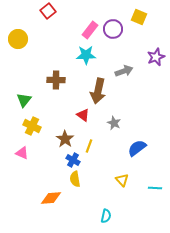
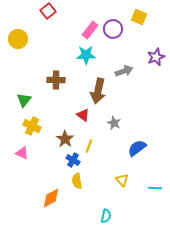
yellow semicircle: moved 2 px right, 2 px down
orange diamond: rotated 25 degrees counterclockwise
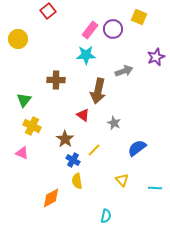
yellow line: moved 5 px right, 4 px down; rotated 24 degrees clockwise
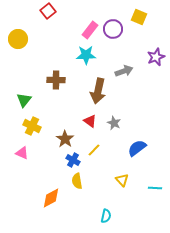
red triangle: moved 7 px right, 6 px down
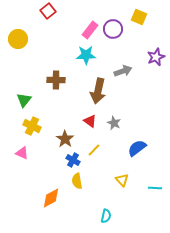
gray arrow: moved 1 px left
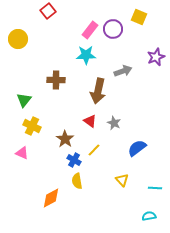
blue cross: moved 1 px right
cyan semicircle: moved 43 px right; rotated 112 degrees counterclockwise
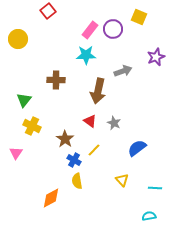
pink triangle: moved 6 px left; rotated 40 degrees clockwise
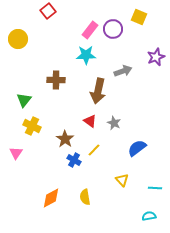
yellow semicircle: moved 8 px right, 16 px down
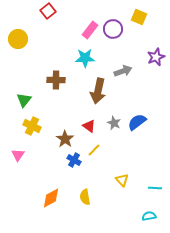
cyan star: moved 1 px left, 3 px down
red triangle: moved 1 px left, 5 px down
blue semicircle: moved 26 px up
pink triangle: moved 2 px right, 2 px down
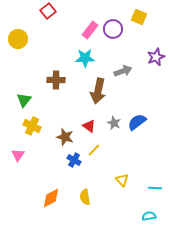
brown star: moved 2 px up; rotated 18 degrees counterclockwise
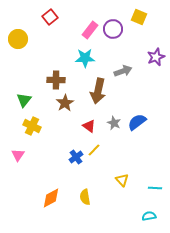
red square: moved 2 px right, 6 px down
brown star: moved 34 px up; rotated 24 degrees clockwise
blue cross: moved 2 px right, 3 px up; rotated 24 degrees clockwise
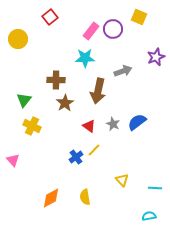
pink rectangle: moved 1 px right, 1 px down
gray star: moved 1 px left, 1 px down
pink triangle: moved 5 px left, 5 px down; rotated 16 degrees counterclockwise
